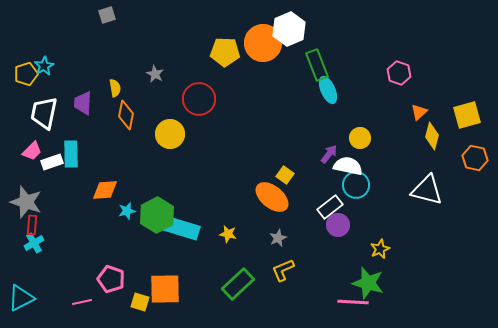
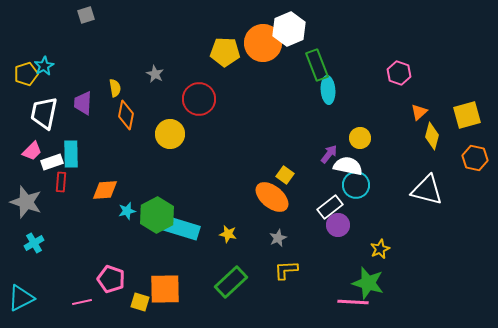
gray square at (107, 15): moved 21 px left
cyan ellipse at (328, 90): rotated 20 degrees clockwise
red rectangle at (32, 225): moved 29 px right, 43 px up
yellow L-shape at (283, 270): moved 3 px right; rotated 20 degrees clockwise
green rectangle at (238, 284): moved 7 px left, 2 px up
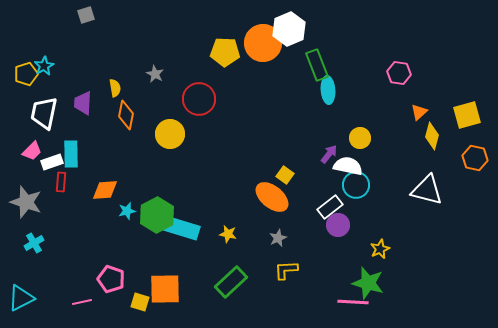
pink hexagon at (399, 73): rotated 10 degrees counterclockwise
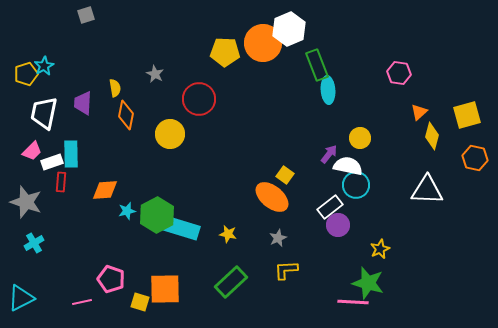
white triangle at (427, 190): rotated 12 degrees counterclockwise
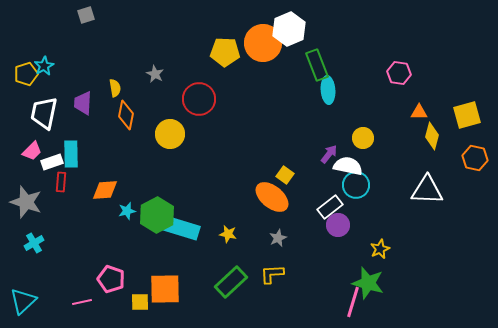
orange triangle at (419, 112): rotated 42 degrees clockwise
yellow circle at (360, 138): moved 3 px right
yellow L-shape at (286, 270): moved 14 px left, 4 px down
cyan triangle at (21, 298): moved 2 px right, 3 px down; rotated 16 degrees counterclockwise
yellow square at (140, 302): rotated 18 degrees counterclockwise
pink line at (353, 302): rotated 76 degrees counterclockwise
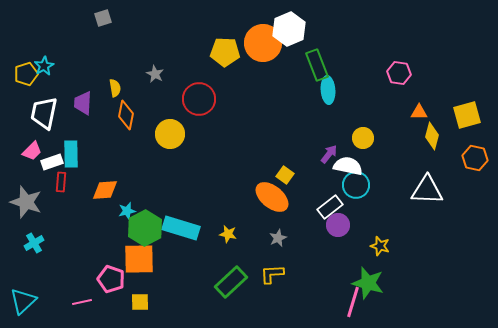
gray square at (86, 15): moved 17 px right, 3 px down
green hexagon at (157, 215): moved 12 px left, 13 px down
yellow star at (380, 249): moved 3 px up; rotated 30 degrees counterclockwise
orange square at (165, 289): moved 26 px left, 30 px up
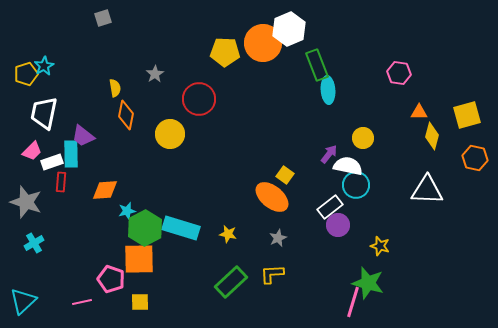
gray star at (155, 74): rotated 12 degrees clockwise
purple trapezoid at (83, 103): moved 33 px down; rotated 55 degrees counterclockwise
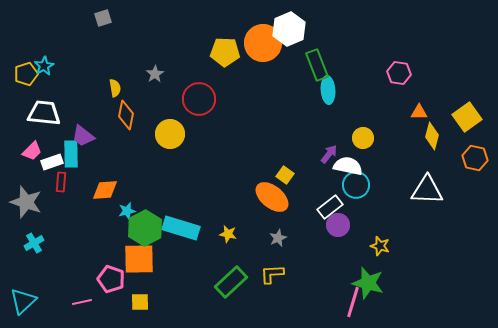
white trapezoid at (44, 113): rotated 84 degrees clockwise
yellow square at (467, 115): moved 2 px down; rotated 20 degrees counterclockwise
